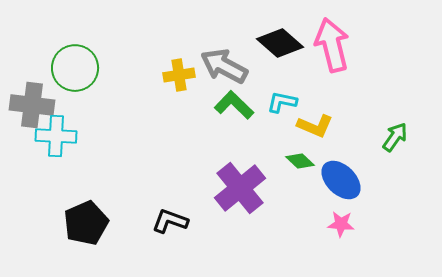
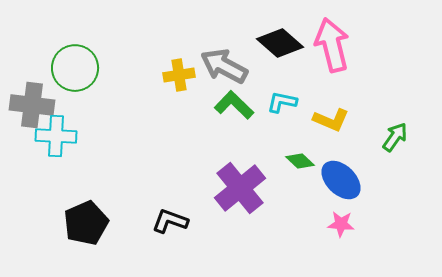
yellow L-shape: moved 16 px right, 6 px up
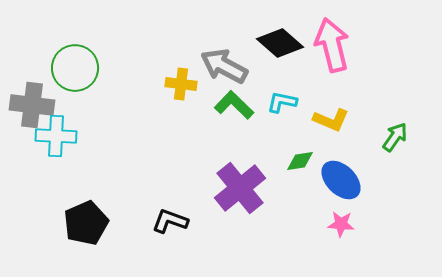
yellow cross: moved 2 px right, 9 px down; rotated 16 degrees clockwise
green diamond: rotated 52 degrees counterclockwise
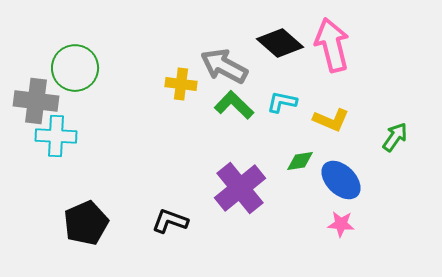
gray cross: moved 4 px right, 4 px up
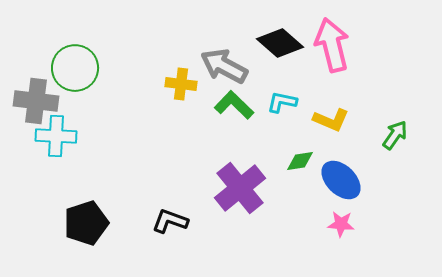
green arrow: moved 2 px up
black pentagon: rotated 6 degrees clockwise
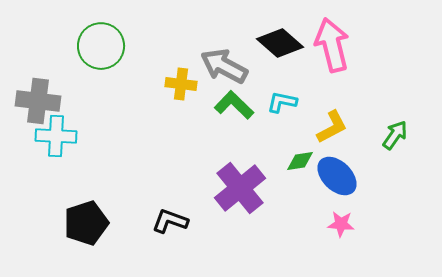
green circle: moved 26 px right, 22 px up
gray cross: moved 2 px right
yellow L-shape: moved 1 px right, 7 px down; rotated 51 degrees counterclockwise
blue ellipse: moved 4 px left, 4 px up
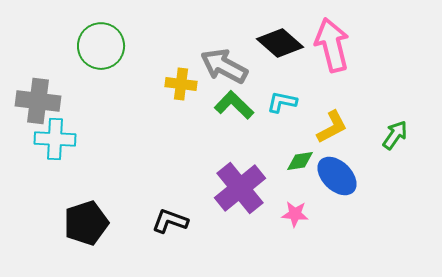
cyan cross: moved 1 px left, 3 px down
pink star: moved 46 px left, 10 px up
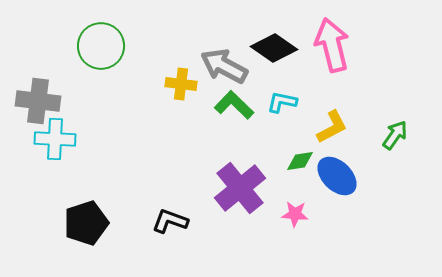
black diamond: moved 6 px left, 5 px down; rotated 6 degrees counterclockwise
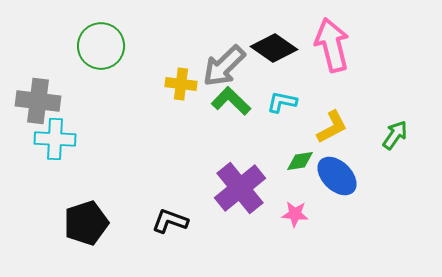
gray arrow: rotated 72 degrees counterclockwise
green L-shape: moved 3 px left, 4 px up
